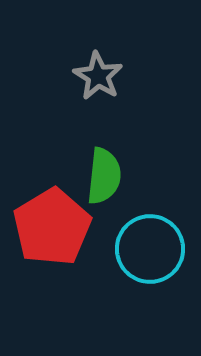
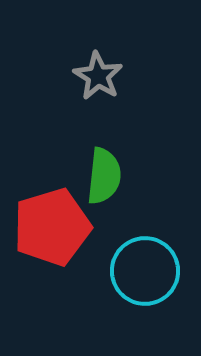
red pentagon: rotated 14 degrees clockwise
cyan circle: moved 5 px left, 22 px down
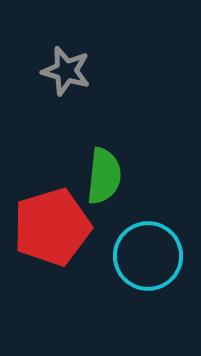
gray star: moved 32 px left, 5 px up; rotated 15 degrees counterclockwise
cyan circle: moved 3 px right, 15 px up
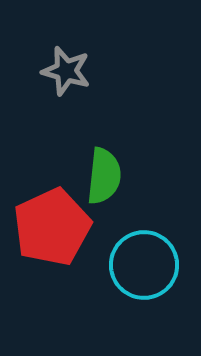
red pentagon: rotated 8 degrees counterclockwise
cyan circle: moved 4 px left, 9 px down
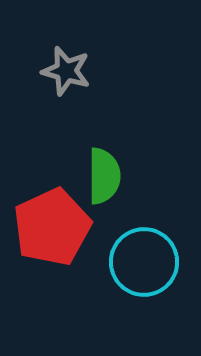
green semicircle: rotated 6 degrees counterclockwise
cyan circle: moved 3 px up
